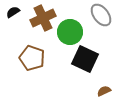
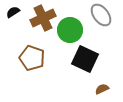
green circle: moved 2 px up
brown semicircle: moved 2 px left, 2 px up
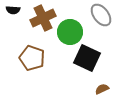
black semicircle: moved 2 px up; rotated 144 degrees counterclockwise
green circle: moved 2 px down
black square: moved 2 px right, 1 px up
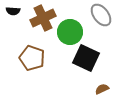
black semicircle: moved 1 px down
black square: moved 1 px left
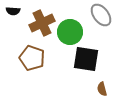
brown cross: moved 1 px left, 5 px down
black square: moved 1 px down; rotated 16 degrees counterclockwise
brown semicircle: rotated 80 degrees counterclockwise
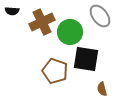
black semicircle: moved 1 px left
gray ellipse: moved 1 px left, 1 px down
brown cross: moved 1 px up
brown pentagon: moved 23 px right, 13 px down
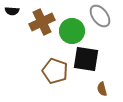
green circle: moved 2 px right, 1 px up
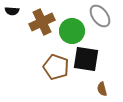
brown pentagon: moved 1 px right, 4 px up
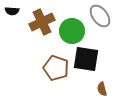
brown pentagon: moved 1 px down
